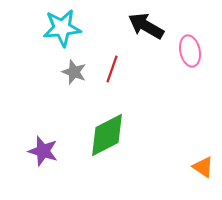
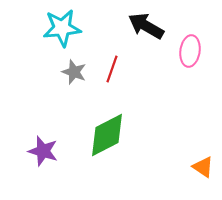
pink ellipse: rotated 20 degrees clockwise
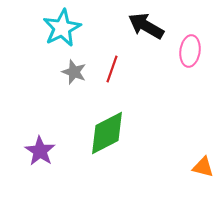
cyan star: rotated 21 degrees counterclockwise
green diamond: moved 2 px up
purple star: moved 3 px left; rotated 16 degrees clockwise
orange triangle: rotated 20 degrees counterclockwise
